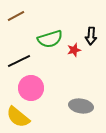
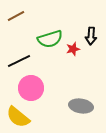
red star: moved 1 px left, 1 px up
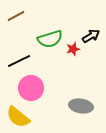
black arrow: rotated 126 degrees counterclockwise
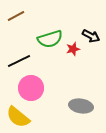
black arrow: rotated 60 degrees clockwise
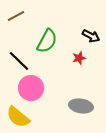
green semicircle: moved 3 px left, 2 px down; rotated 45 degrees counterclockwise
red star: moved 6 px right, 9 px down
black line: rotated 70 degrees clockwise
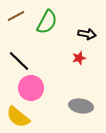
black arrow: moved 4 px left, 2 px up; rotated 18 degrees counterclockwise
green semicircle: moved 19 px up
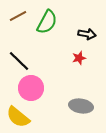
brown line: moved 2 px right
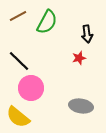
black arrow: rotated 72 degrees clockwise
